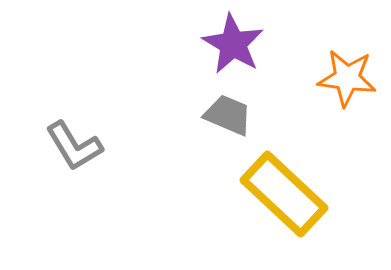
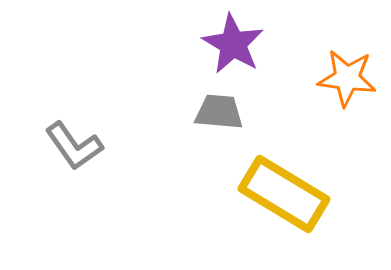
gray trapezoid: moved 9 px left, 3 px up; rotated 18 degrees counterclockwise
gray L-shape: rotated 4 degrees counterclockwise
yellow rectangle: rotated 12 degrees counterclockwise
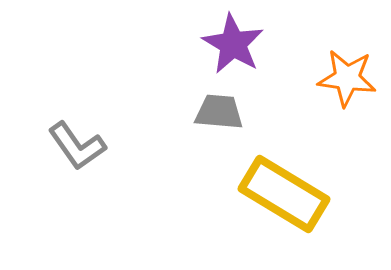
gray L-shape: moved 3 px right
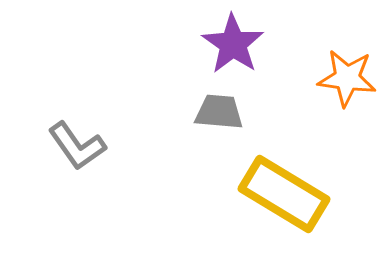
purple star: rotated 4 degrees clockwise
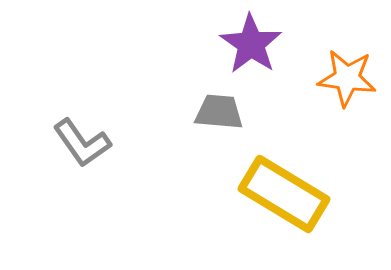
purple star: moved 18 px right
gray L-shape: moved 5 px right, 3 px up
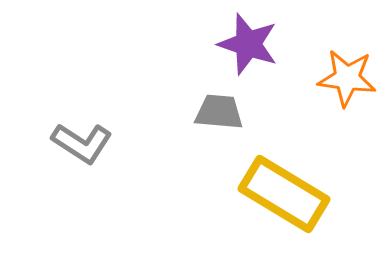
purple star: moved 3 px left; rotated 16 degrees counterclockwise
gray L-shape: rotated 22 degrees counterclockwise
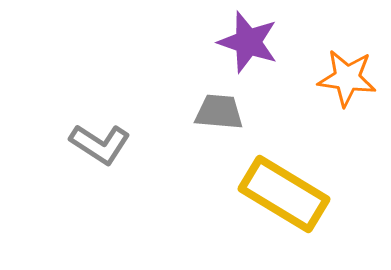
purple star: moved 2 px up
gray L-shape: moved 18 px right, 1 px down
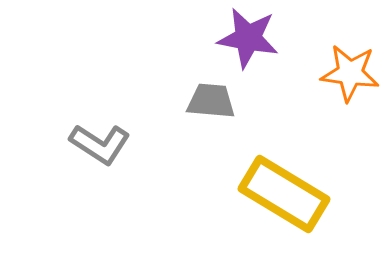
purple star: moved 4 px up; rotated 8 degrees counterclockwise
orange star: moved 3 px right, 5 px up
gray trapezoid: moved 8 px left, 11 px up
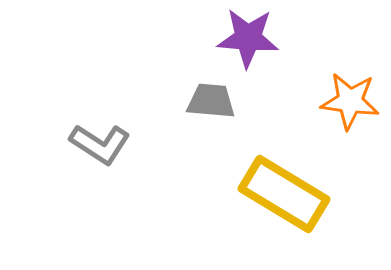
purple star: rotated 6 degrees counterclockwise
orange star: moved 28 px down
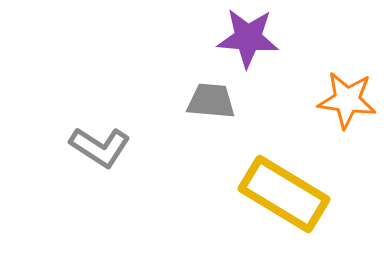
orange star: moved 3 px left, 1 px up
gray L-shape: moved 3 px down
